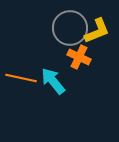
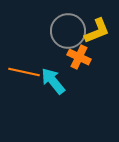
gray circle: moved 2 px left, 3 px down
orange line: moved 3 px right, 6 px up
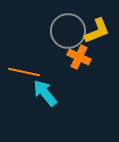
cyan arrow: moved 8 px left, 12 px down
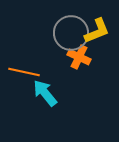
gray circle: moved 3 px right, 2 px down
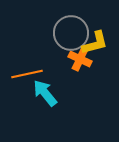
yellow L-shape: moved 2 px left, 12 px down; rotated 8 degrees clockwise
orange cross: moved 1 px right, 2 px down
orange line: moved 3 px right, 2 px down; rotated 24 degrees counterclockwise
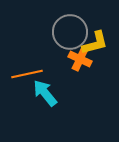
gray circle: moved 1 px left, 1 px up
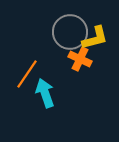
yellow L-shape: moved 5 px up
orange line: rotated 44 degrees counterclockwise
cyan arrow: rotated 20 degrees clockwise
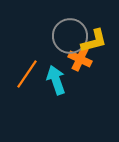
gray circle: moved 4 px down
yellow L-shape: moved 1 px left, 3 px down
cyan arrow: moved 11 px right, 13 px up
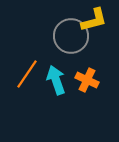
gray circle: moved 1 px right
yellow L-shape: moved 21 px up
orange cross: moved 7 px right, 21 px down
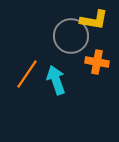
yellow L-shape: rotated 24 degrees clockwise
orange cross: moved 10 px right, 18 px up; rotated 15 degrees counterclockwise
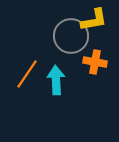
yellow L-shape: rotated 20 degrees counterclockwise
orange cross: moved 2 px left
cyan arrow: rotated 16 degrees clockwise
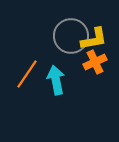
yellow L-shape: moved 19 px down
orange cross: rotated 35 degrees counterclockwise
cyan arrow: rotated 8 degrees counterclockwise
